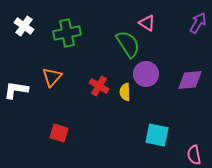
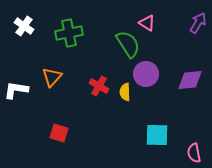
green cross: moved 2 px right
cyan square: rotated 10 degrees counterclockwise
pink semicircle: moved 2 px up
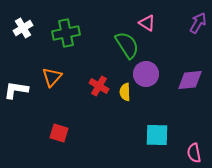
white cross: moved 1 px left, 2 px down; rotated 24 degrees clockwise
green cross: moved 3 px left
green semicircle: moved 1 px left, 1 px down
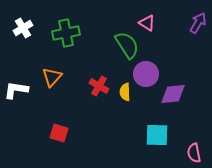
purple diamond: moved 17 px left, 14 px down
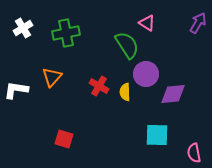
red square: moved 5 px right, 6 px down
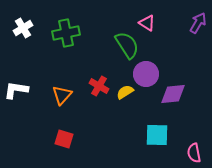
orange triangle: moved 10 px right, 18 px down
yellow semicircle: rotated 60 degrees clockwise
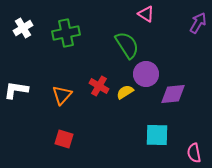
pink triangle: moved 1 px left, 9 px up
